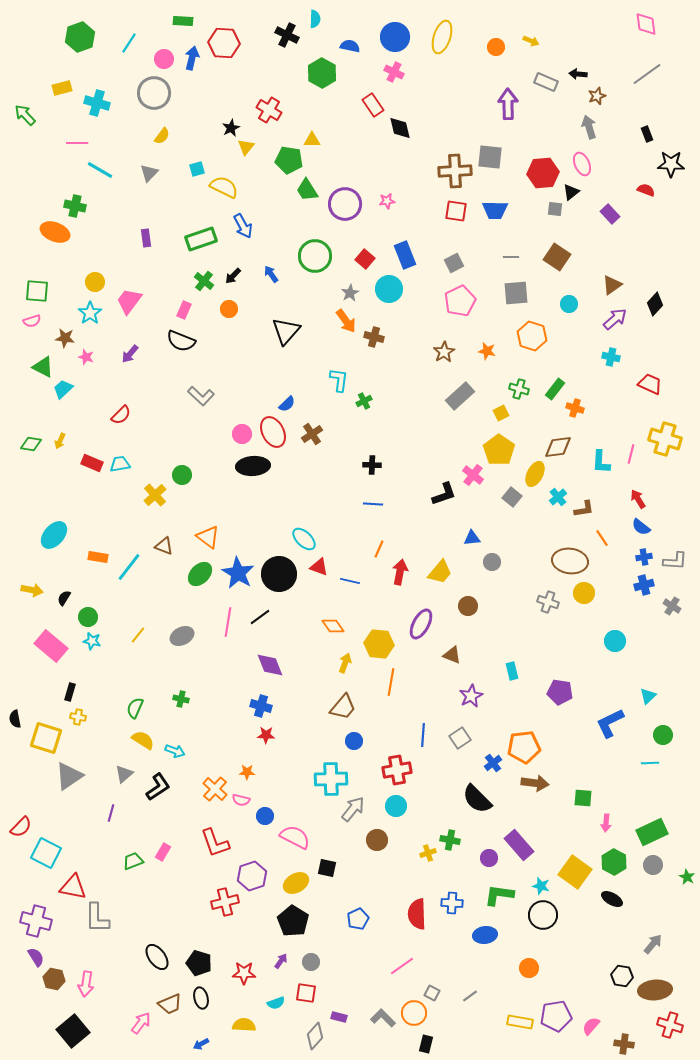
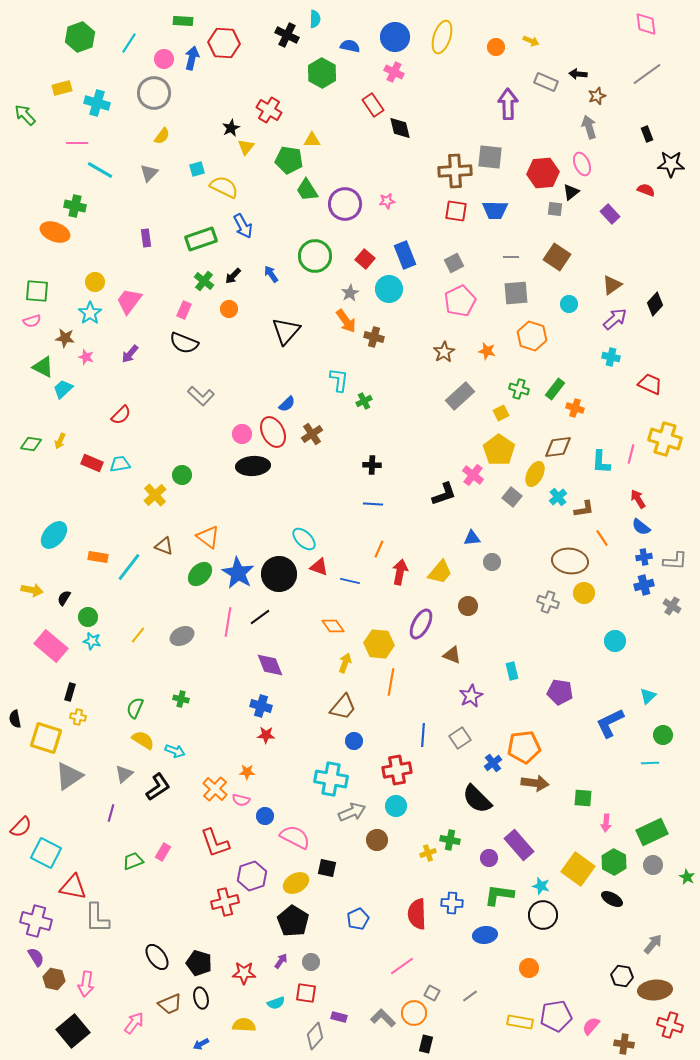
black semicircle at (181, 341): moved 3 px right, 2 px down
cyan cross at (331, 779): rotated 12 degrees clockwise
gray arrow at (353, 809): moved 1 px left, 3 px down; rotated 28 degrees clockwise
yellow square at (575, 872): moved 3 px right, 3 px up
pink arrow at (141, 1023): moved 7 px left
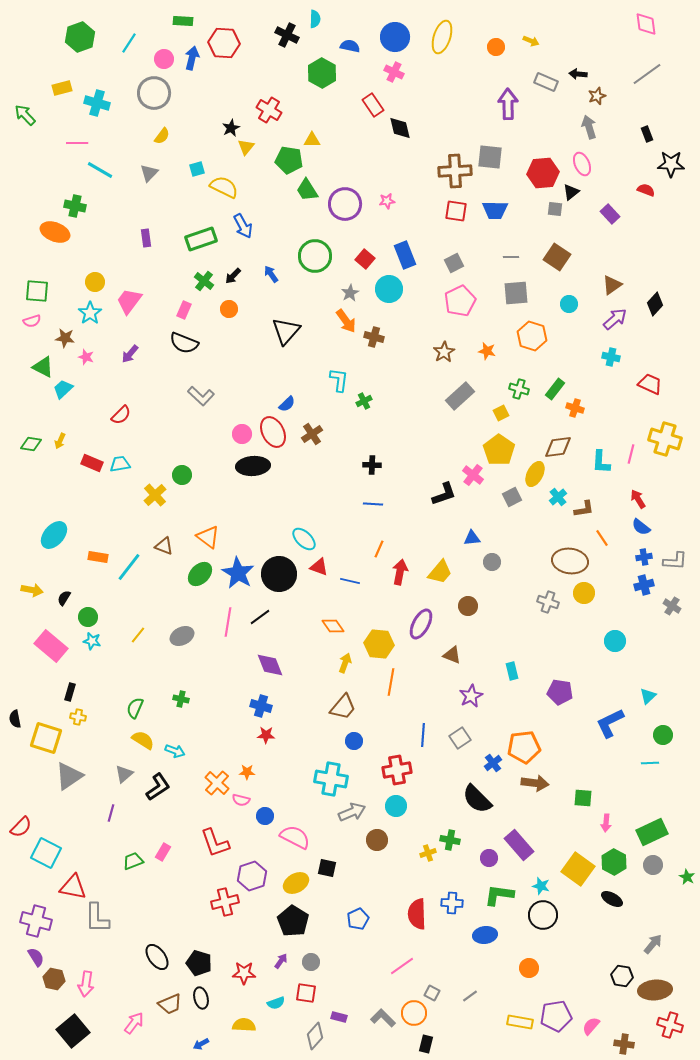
gray square at (512, 497): rotated 24 degrees clockwise
orange cross at (215, 789): moved 2 px right, 6 px up
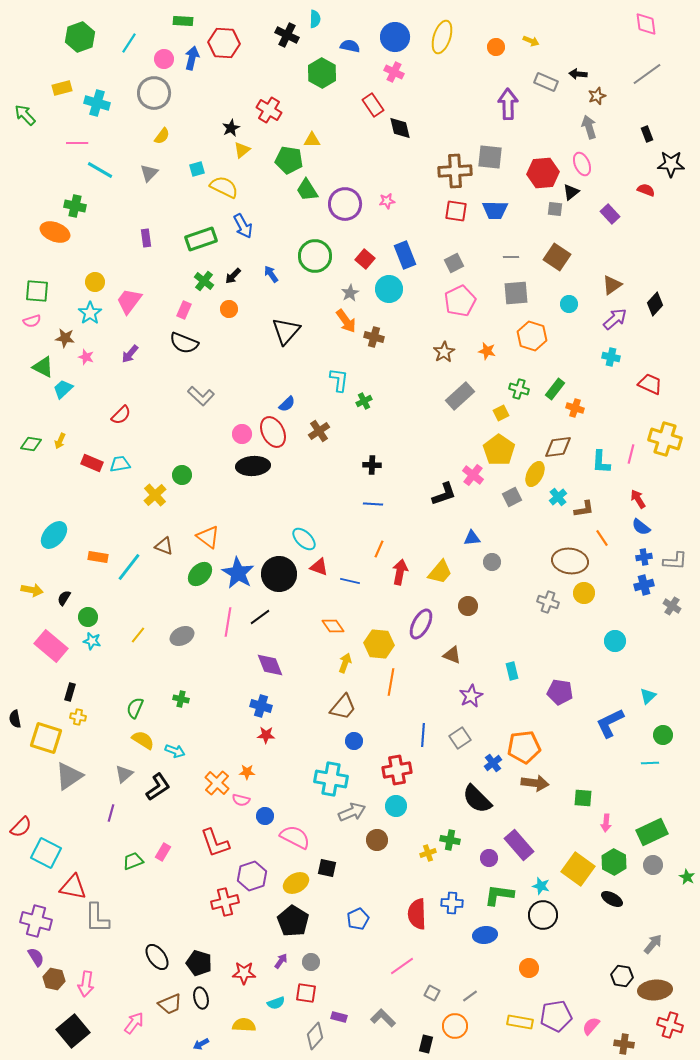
yellow triangle at (246, 147): moved 4 px left, 3 px down; rotated 12 degrees clockwise
brown cross at (312, 434): moved 7 px right, 3 px up
orange circle at (414, 1013): moved 41 px right, 13 px down
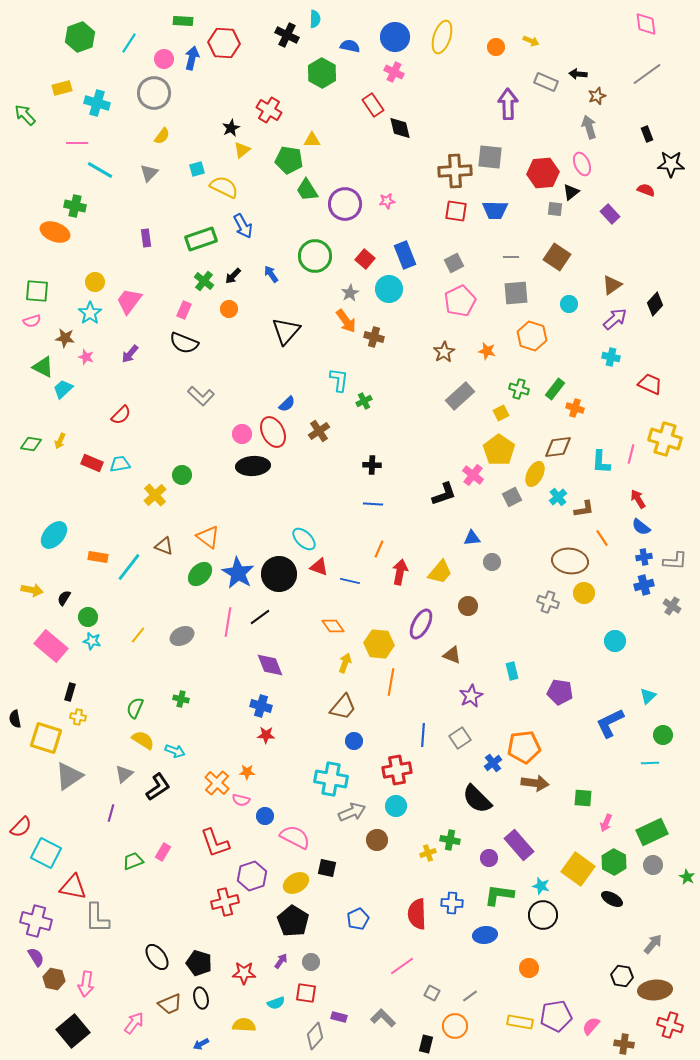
pink arrow at (606, 823): rotated 18 degrees clockwise
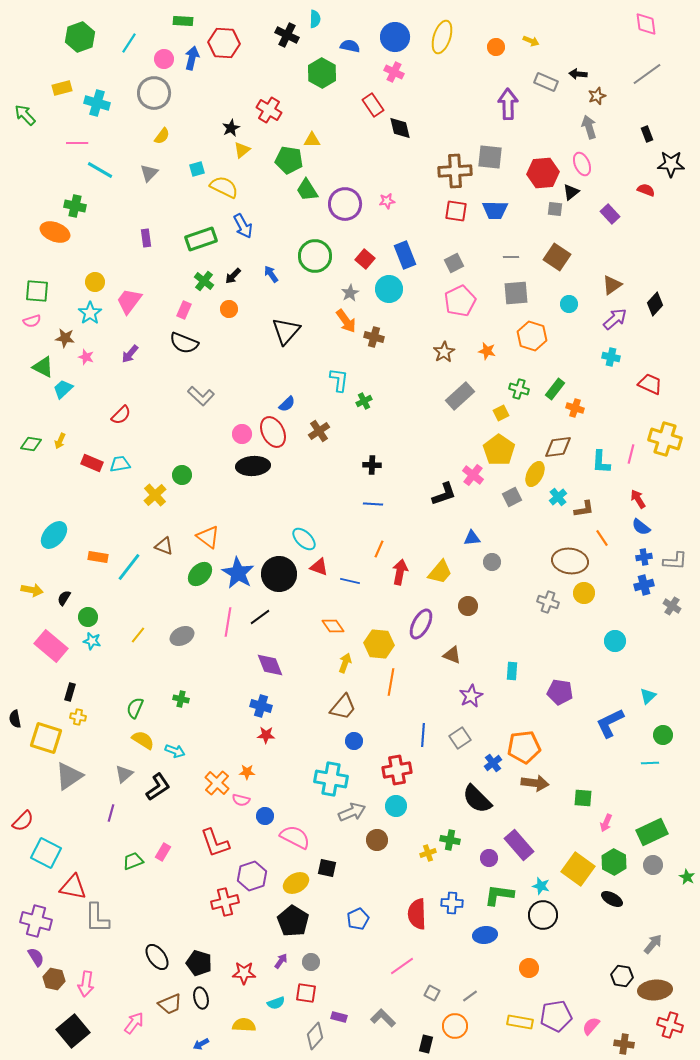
cyan rectangle at (512, 671): rotated 18 degrees clockwise
red semicircle at (21, 827): moved 2 px right, 6 px up
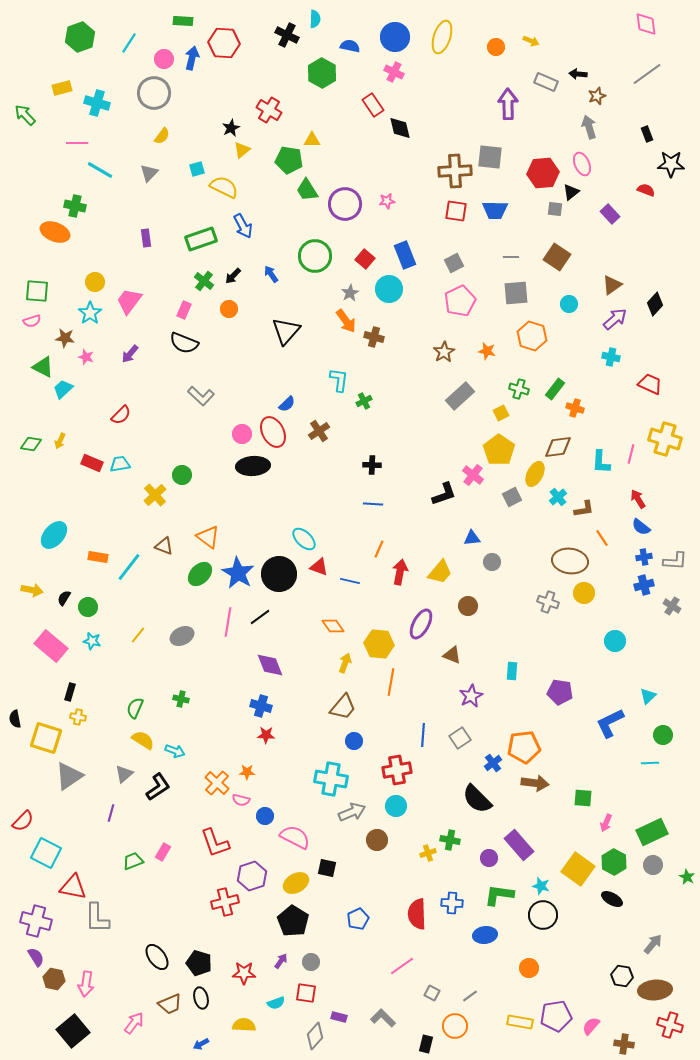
green circle at (88, 617): moved 10 px up
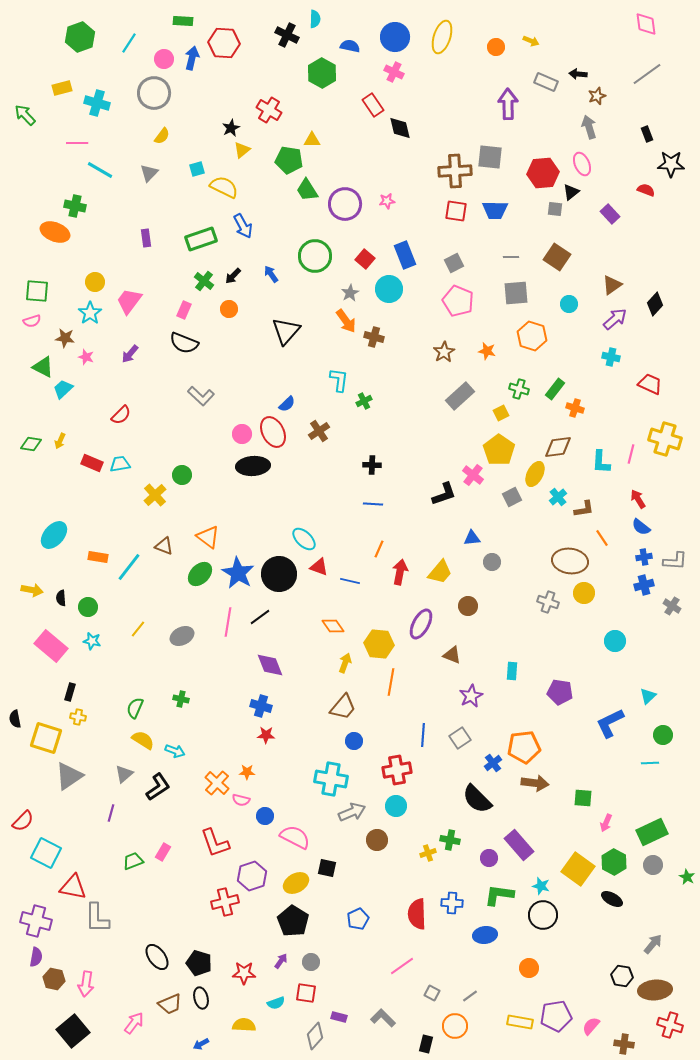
pink pentagon at (460, 301): moved 2 px left; rotated 24 degrees counterclockwise
black semicircle at (64, 598): moved 3 px left; rotated 35 degrees counterclockwise
yellow line at (138, 635): moved 6 px up
purple semicircle at (36, 957): rotated 42 degrees clockwise
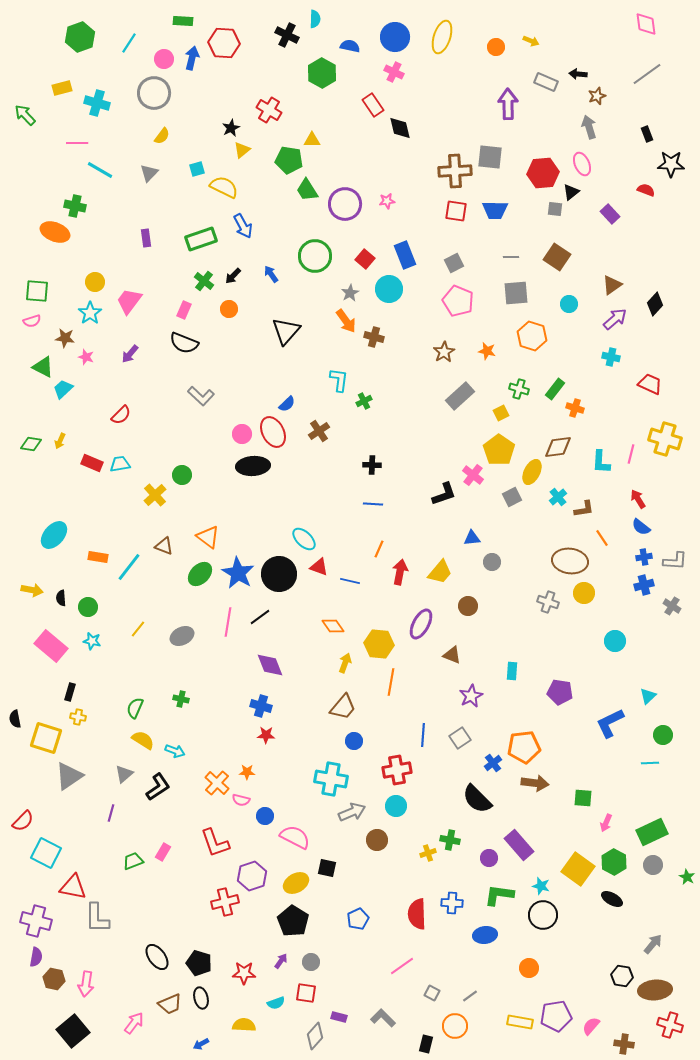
yellow ellipse at (535, 474): moved 3 px left, 2 px up
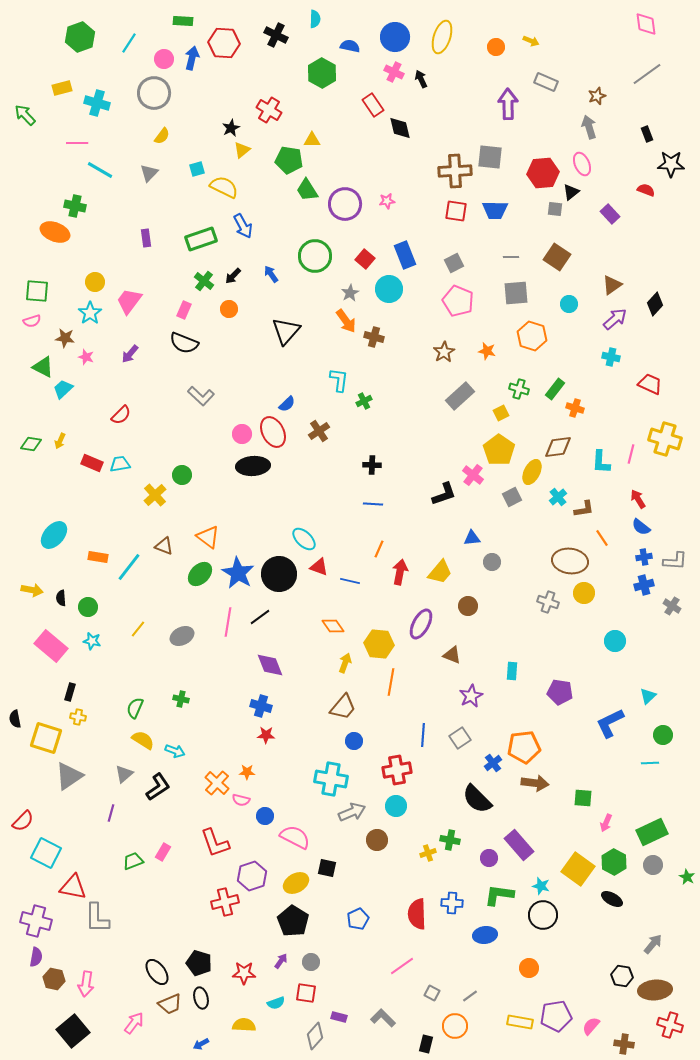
black cross at (287, 35): moved 11 px left
black arrow at (578, 74): moved 157 px left, 5 px down; rotated 60 degrees clockwise
black ellipse at (157, 957): moved 15 px down
